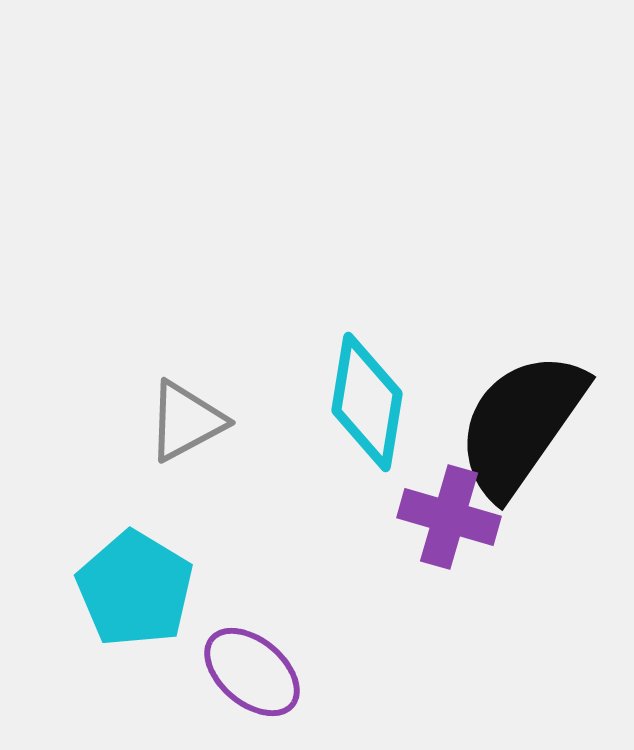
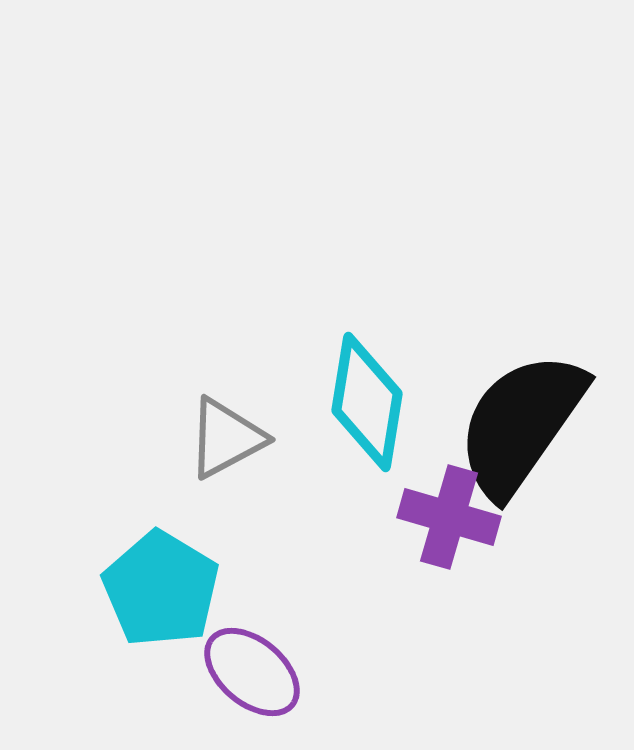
gray triangle: moved 40 px right, 17 px down
cyan pentagon: moved 26 px right
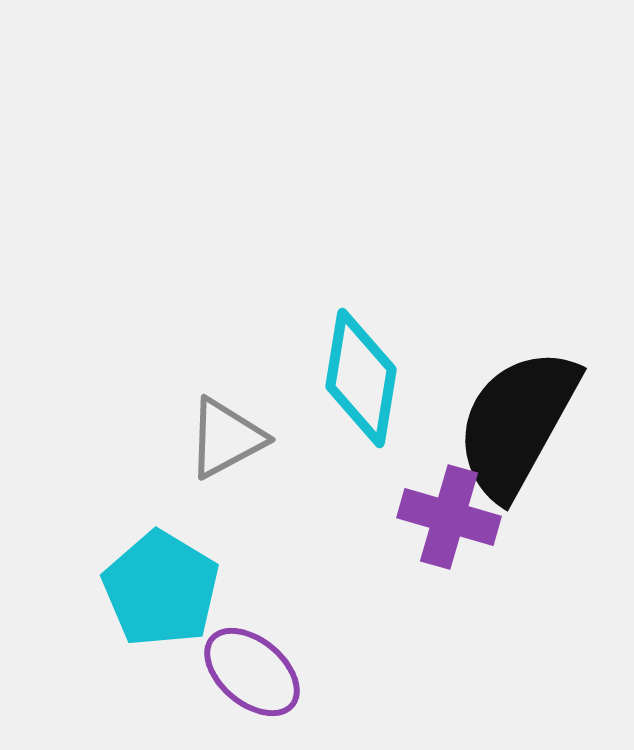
cyan diamond: moved 6 px left, 24 px up
black semicircle: moved 4 px left, 1 px up; rotated 6 degrees counterclockwise
